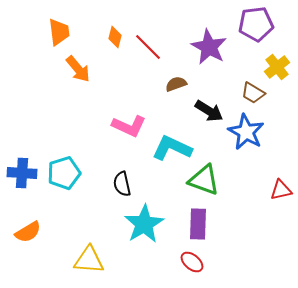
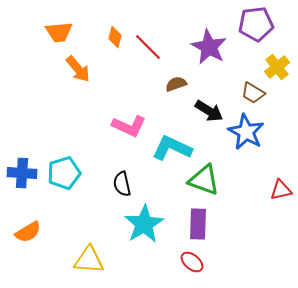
orange trapezoid: rotated 92 degrees clockwise
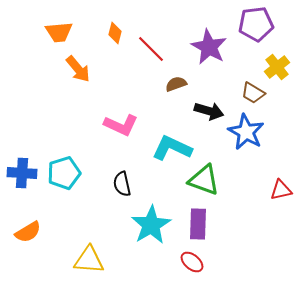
orange diamond: moved 4 px up
red line: moved 3 px right, 2 px down
black arrow: rotated 16 degrees counterclockwise
pink L-shape: moved 8 px left, 1 px up
cyan star: moved 7 px right, 1 px down
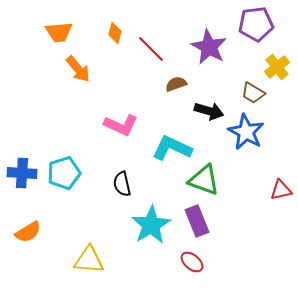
purple rectangle: moved 1 px left, 3 px up; rotated 24 degrees counterclockwise
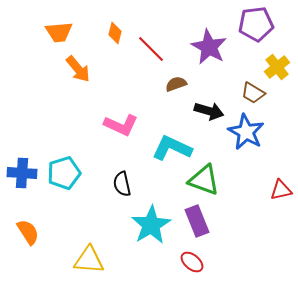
orange semicircle: rotated 92 degrees counterclockwise
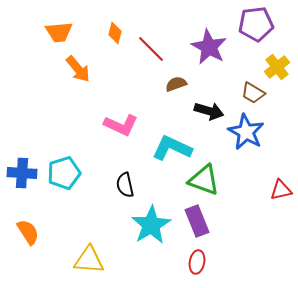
black semicircle: moved 3 px right, 1 px down
red ellipse: moved 5 px right; rotated 60 degrees clockwise
